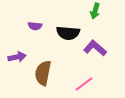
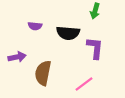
purple L-shape: rotated 55 degrees clockwise
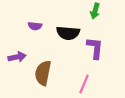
pink line: rotated 30 degrees counterclockwise
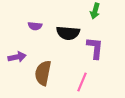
pink line: moved 2 px left, 2 px up
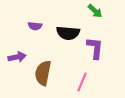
green arrow: rotated 63 degrees counterclockwise
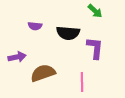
brown semicircle: rotated 60 degrees clockwise
pink line: rotated 24 degrees counterclockwise
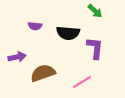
pink line: rotated 60 degrees clockwise
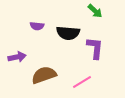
purple semicircle: moved 2 px right
brown semicircle: moved 1 px right, 2 px down
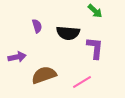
purple semicircle: rotated 112 degrees counterclockwise
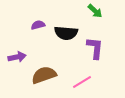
purple semicircle: moved 1 px right, 1 px up; rotated 88 degrees counterclockwise
black semicircle: moved 2 px left
